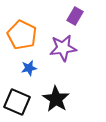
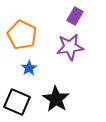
purple star: moved 7 px right, 1 px up
blue star: rotated 21 degrees counterclockwise
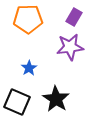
purple rectangle: moved 1 px left, 1 px down
orange pentagon: moved 6 px right, 16 px up; rotated 28 degrees counterclockwise
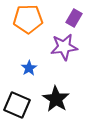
purple rectangle: moved 1 px down
purple star: moved 6 px left
black square: moved 3 px down
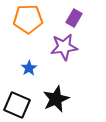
black star: rotated 16 degrees clockwise
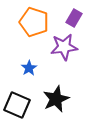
orange pentagon: moved 6 px right, 3 px down; rotated 20 degrees clockwise
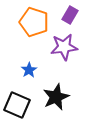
purple rectangle: moved 4 px left, 3 px up
blue star: moved 2 px down
black star: moved 2 px up
